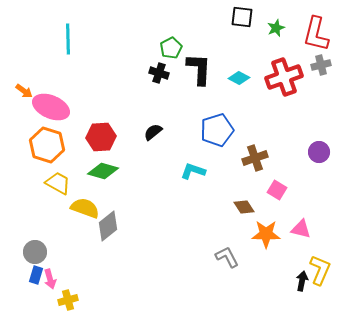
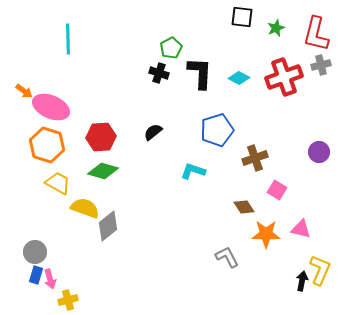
black L-shape: moved 1 px right, 4 px down
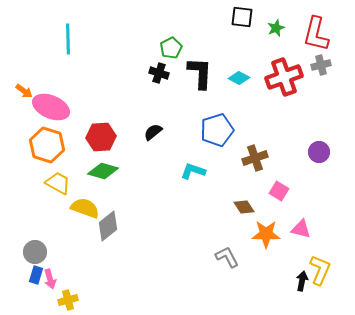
pink square: moved 2 px right, 1 px down
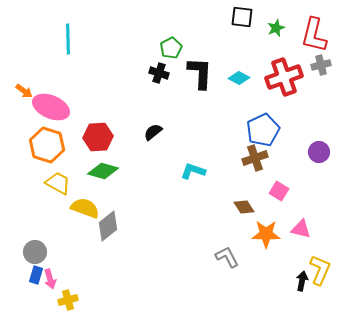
red L-shape: moved 2 px left, 1 px down
blue pentagon: moved 46 px right; rotated 8 degrees counterclockwise
red hexagon: moved 3 px left
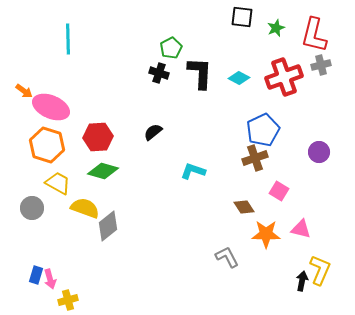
gray circle: moved 3 px left, 44 px up
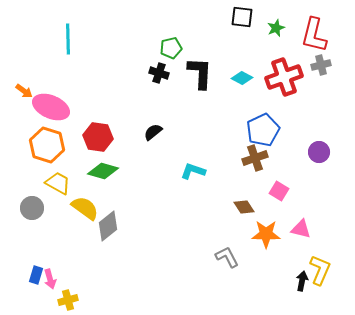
green pentagon: rotated 15 degrees clockwise
cyan diamond: moved 3 px right
red hexagon: rotated 12 degrees clockwise
yellow semicircle: rotated 16 degrees clockwise
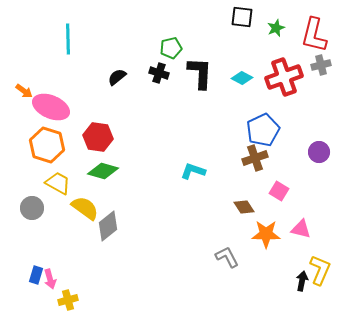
black semicircle: moved 36 px left, 55 px up
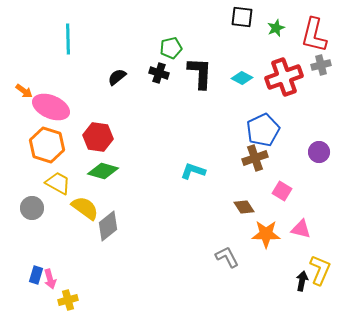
pink square: moved 3 px right
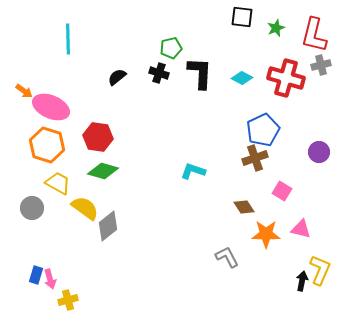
red cross: moved 2 px right, 1 px down; rotated 36 degrees clockwise
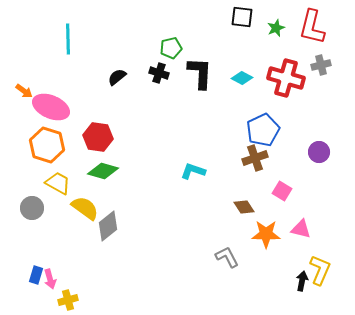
red L-shape: moved 2 px left, 8 px up
